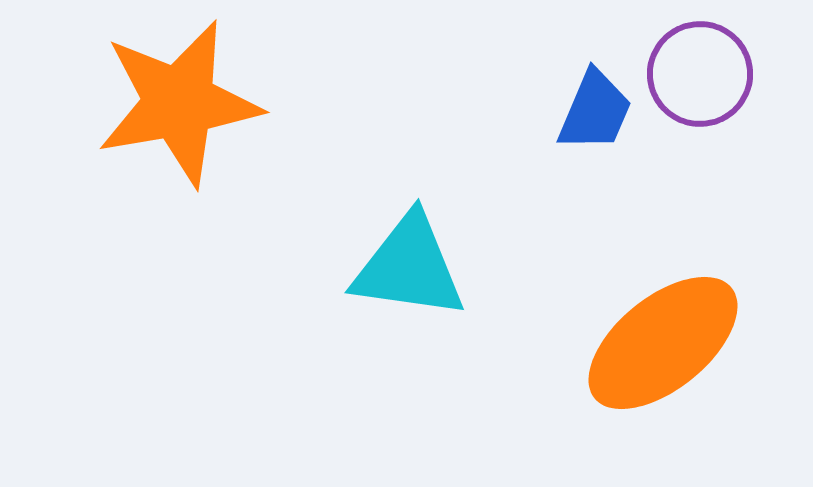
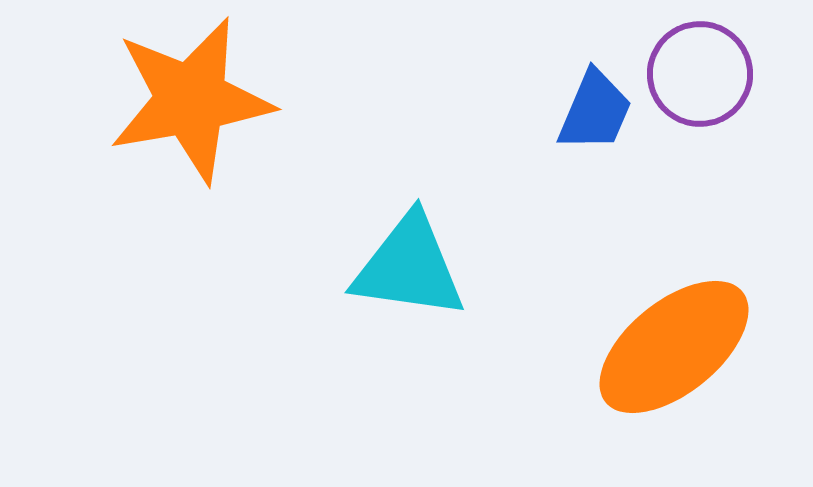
orange star: moved 12 px right, 3 px up
orange ellipse: moved 11 px right, 4 px down
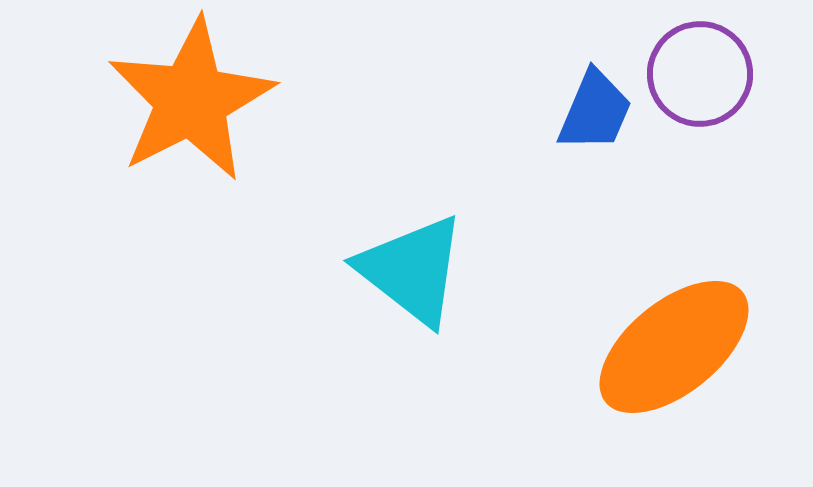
orange star: rotated 17 degrees counterclockwise
cyan triangle: moved 3 px right, 3 px down; rotated 30 degrees clockwise
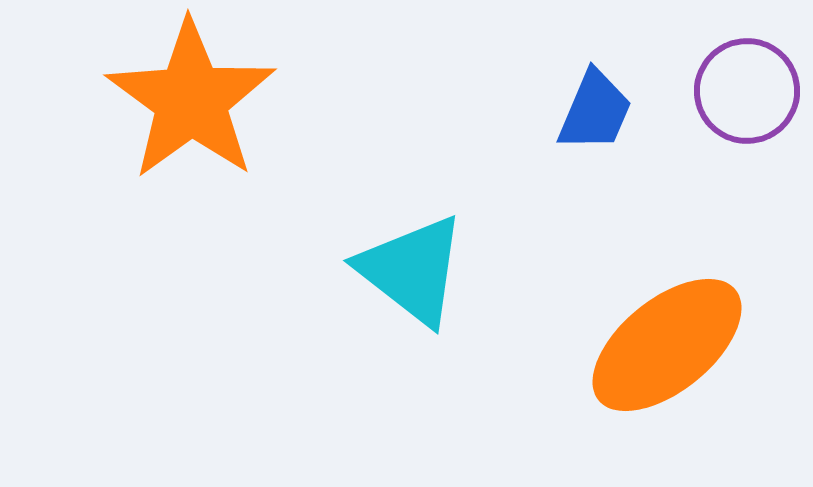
purple circle: moved 47 px right, 17 px down
orange star: rotated 9 degrees counterclockwise
orange ellipse: moved 7 px left, 2 px up
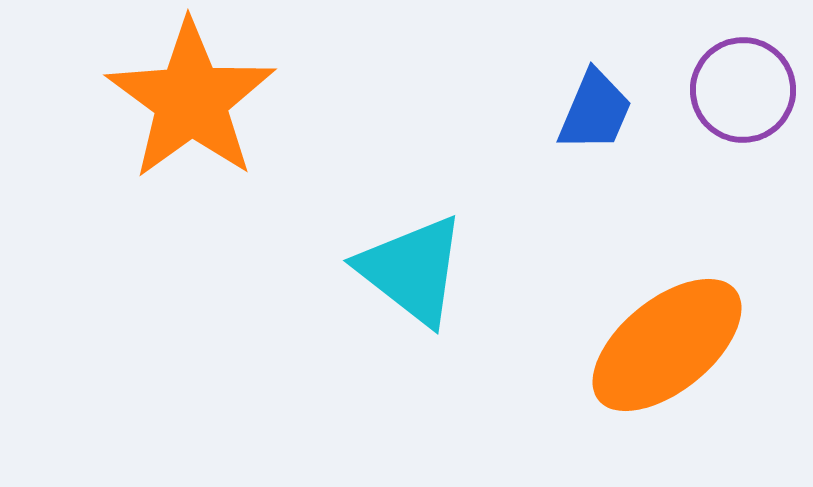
purple circle: moved 4 px left, 1 px up
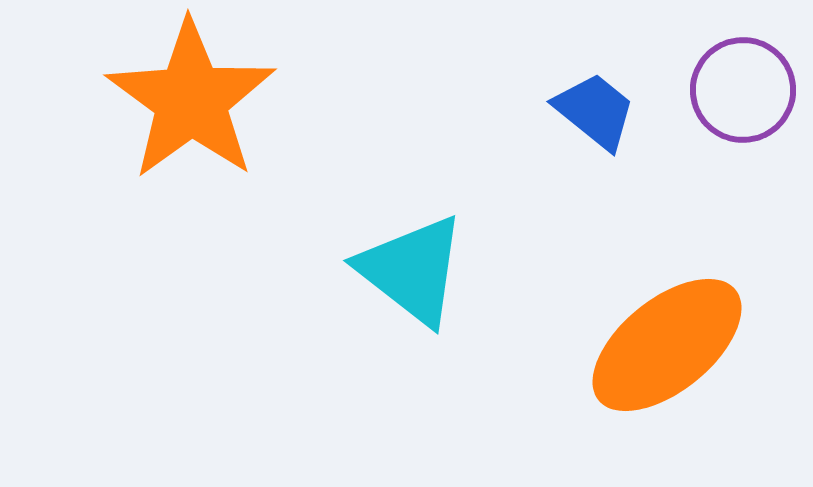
blue trapezoid: rotated 74 degrees counterclockwise
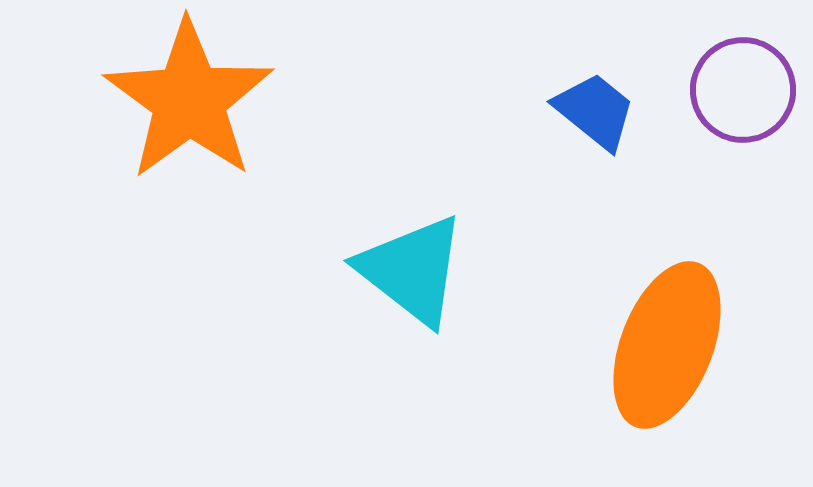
orange star: moved 2 px left
orange ellipse: rotated 30 degrees counterclockwise
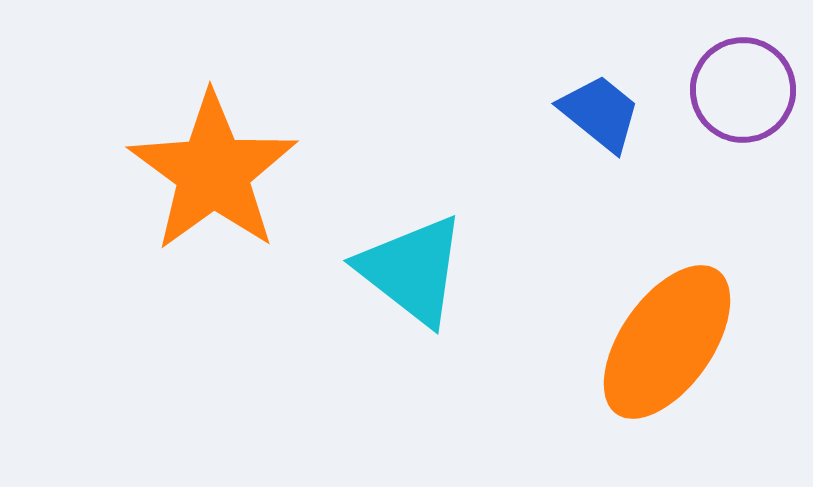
orange star: moved 24 px right, 72 px down
blue trapezoid: moved 5 px right, 2 px down
orange ellipse: moved 3 px up; rotated 14 degrees clockwise
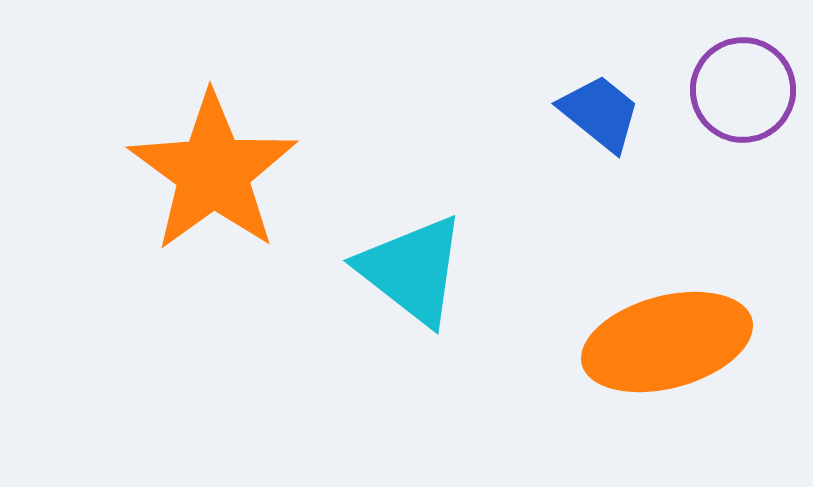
orange ellipse: rotated 40 degrees clockwise
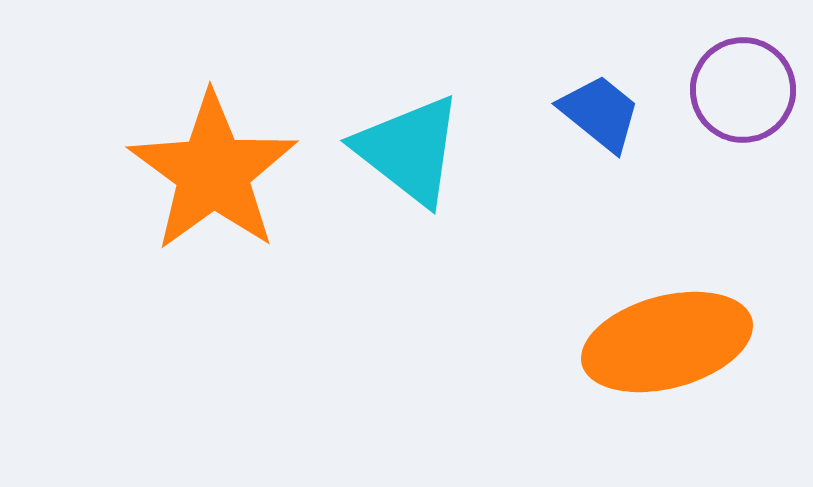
cyan triangle: moved 3 px left, 120 px up
